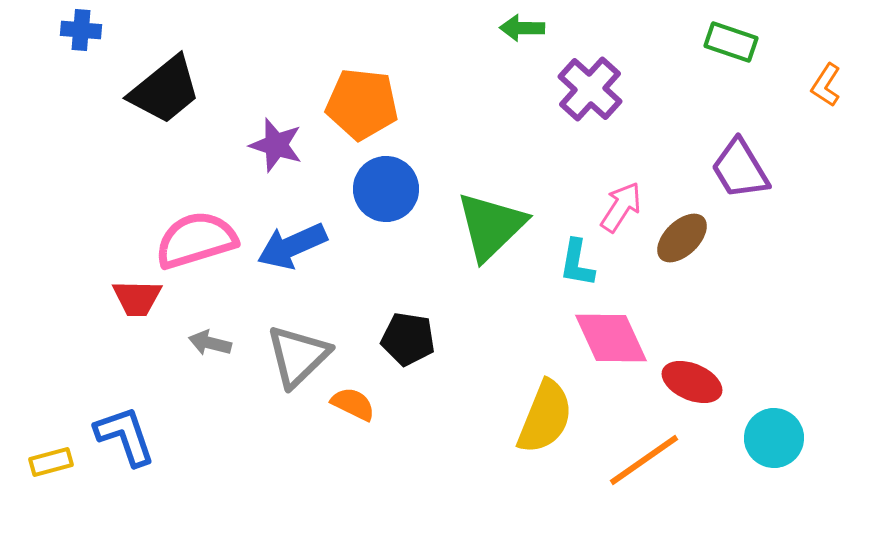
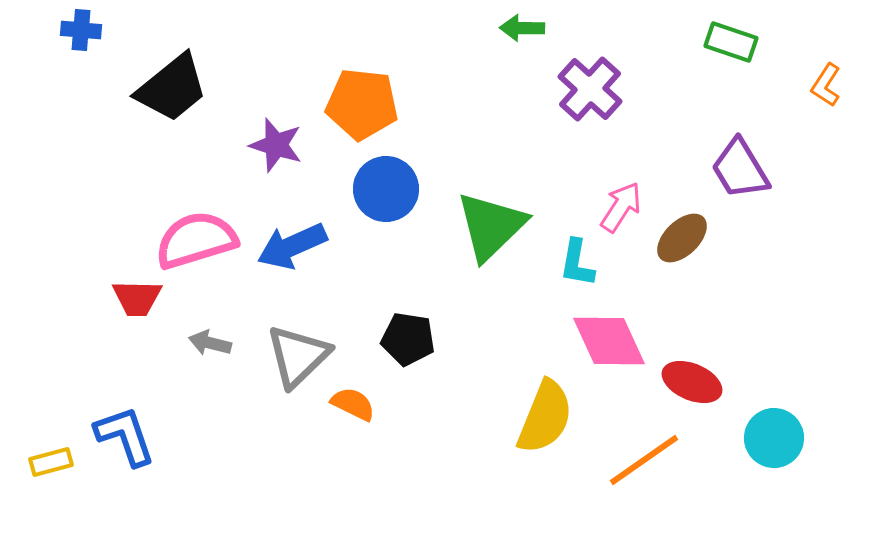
black trapezoid: moved 7 px right, 2 px up
pink diamond: moved 2 px left, 3 px down
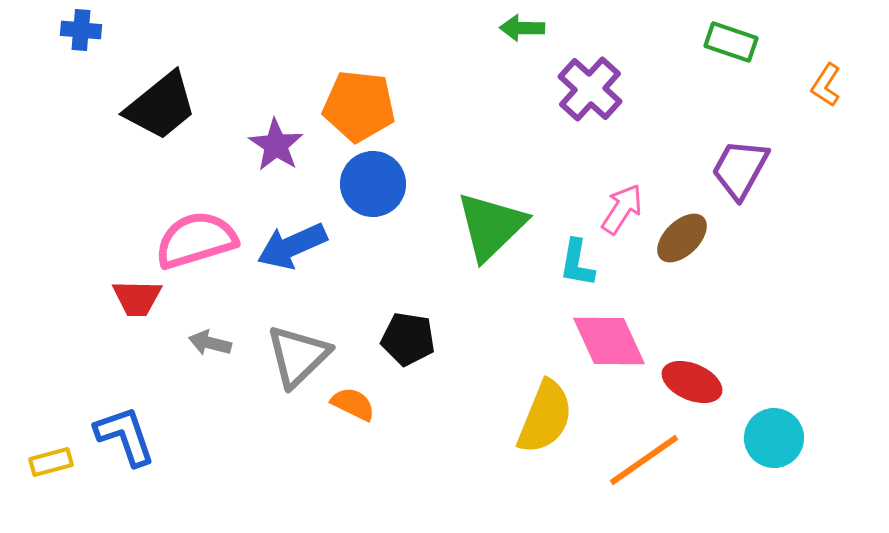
black trapezoid: moved 11 px left, 18 px down
orange pentagon: moved 3 px left, 2 px down
purple star: rotated 16 degrees clockwise
purple trapezoid: rotated 60 degrees clockwise
blue circle: moved 13 px left, 5 px up
pink arrow: moved 1 px right, 2 px down
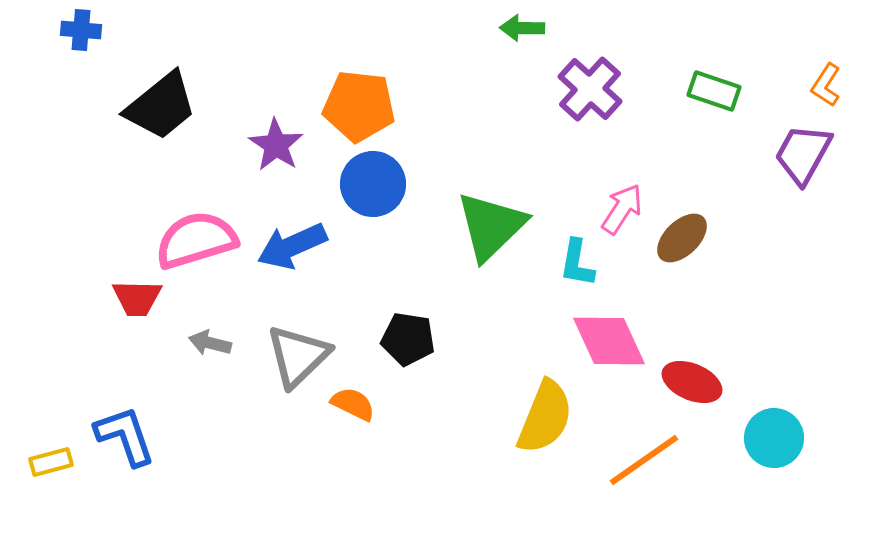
green rectangle: moved 17 px left, 49 px down
purple trapezoid: moved 63 px right, 15 px up
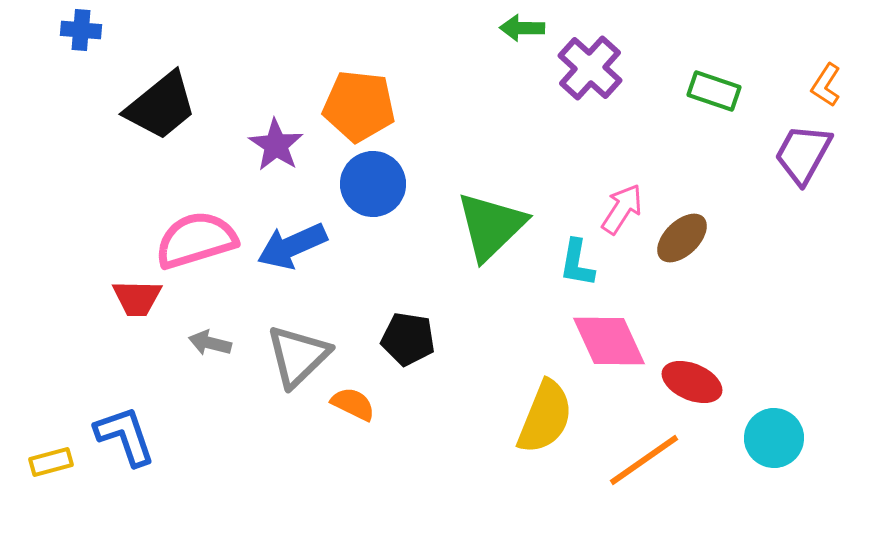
purple cross: moved 21 px up
